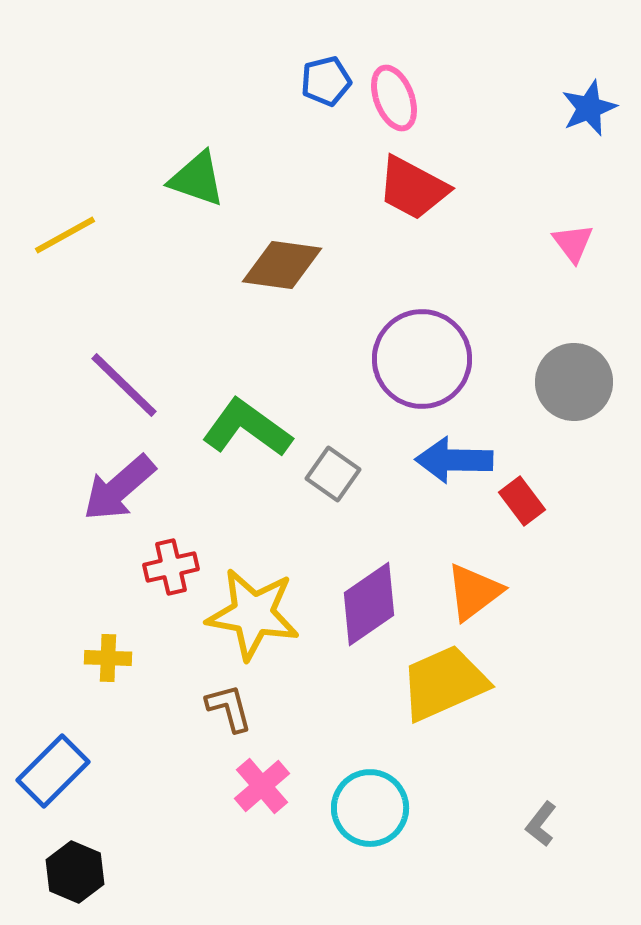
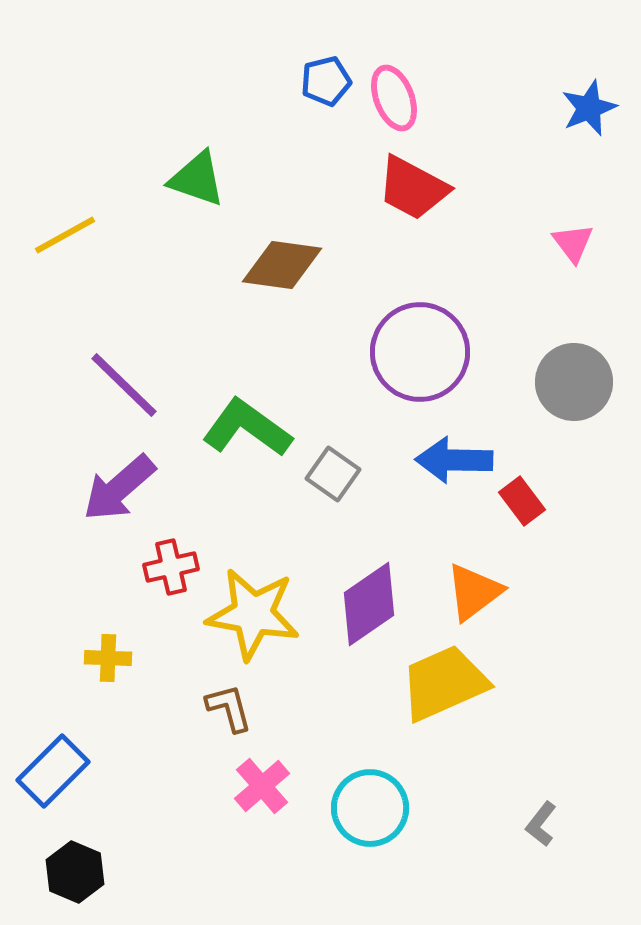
purple circle: moved 2 px left, 7 px up
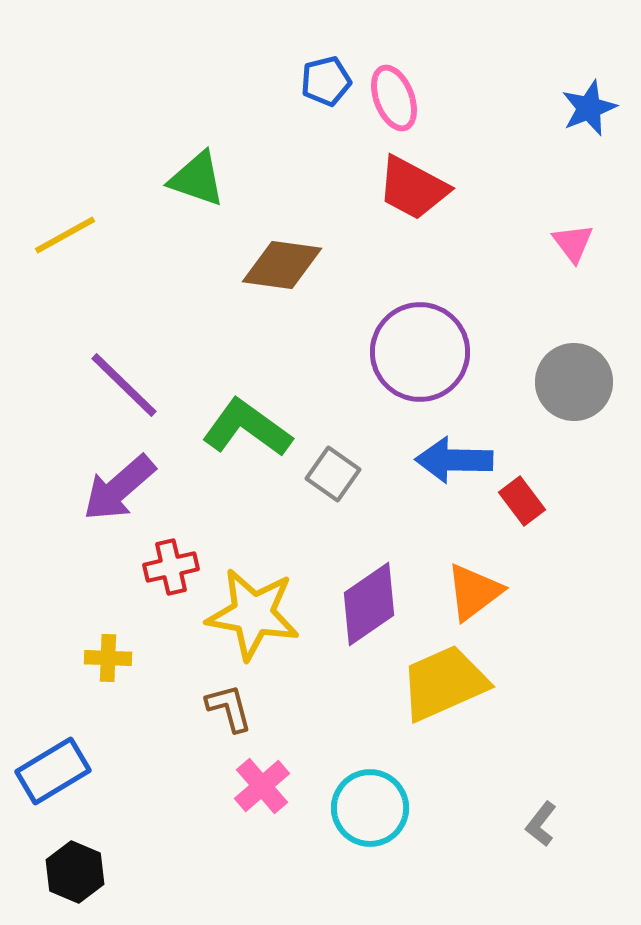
blue rectangle: rotated 14 degrees clockwise
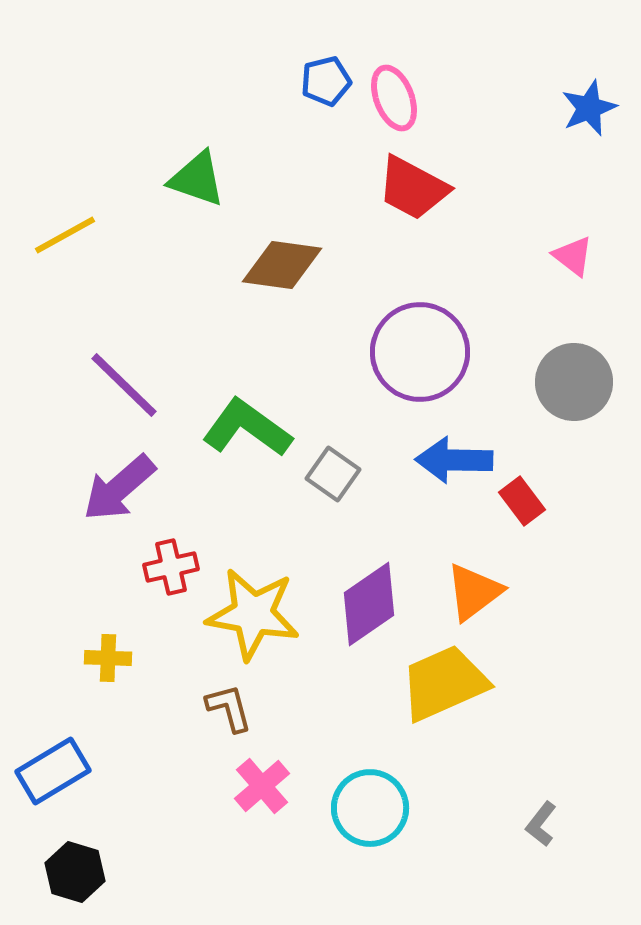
pink triangle: moved 13 px down; rotated 15 degrees counterclockwise
black hexagon: rotated 6 degrees counterclockwise
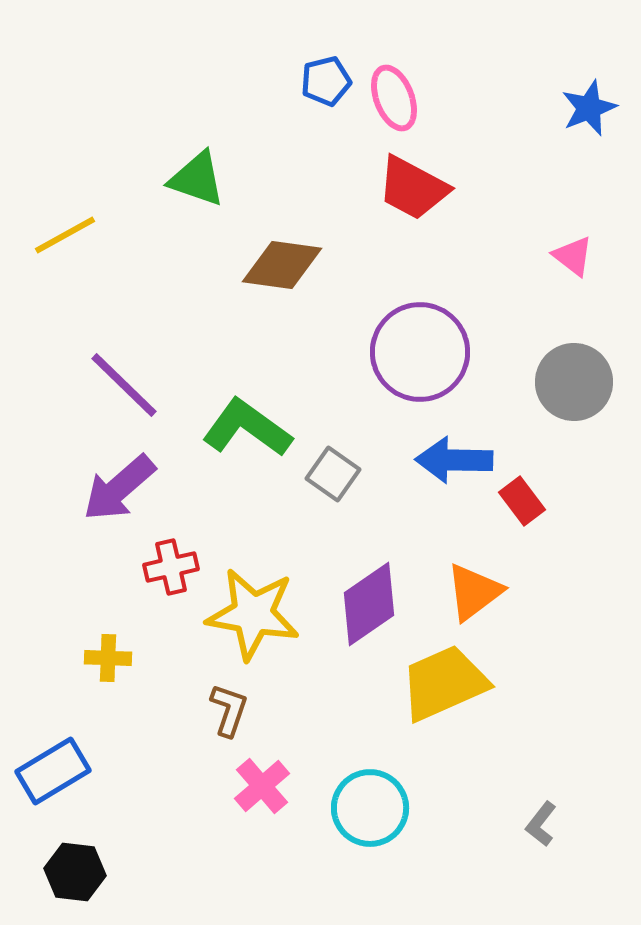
brown L-shape: moved 2 px down; rotated 34 degrees clockwise
black hexagon: rotated 10 degrees counterclockwise
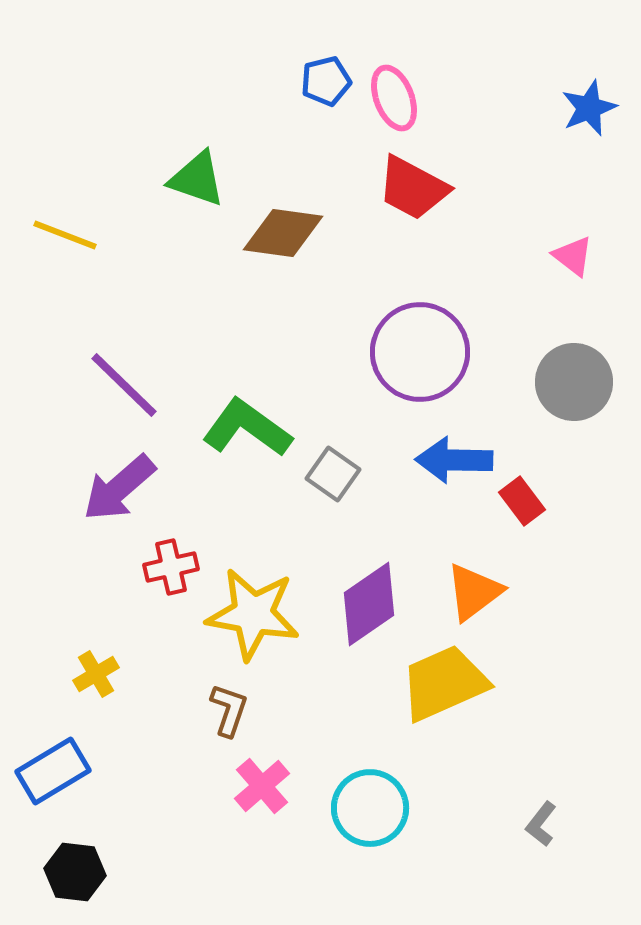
yellow line: rotated 50 degrees clockwise
brown diamond: moved 1 px right, 32 px up
yellow cross: moved 12 px left, 16 px down; rotated 33 degrees counterclockwise
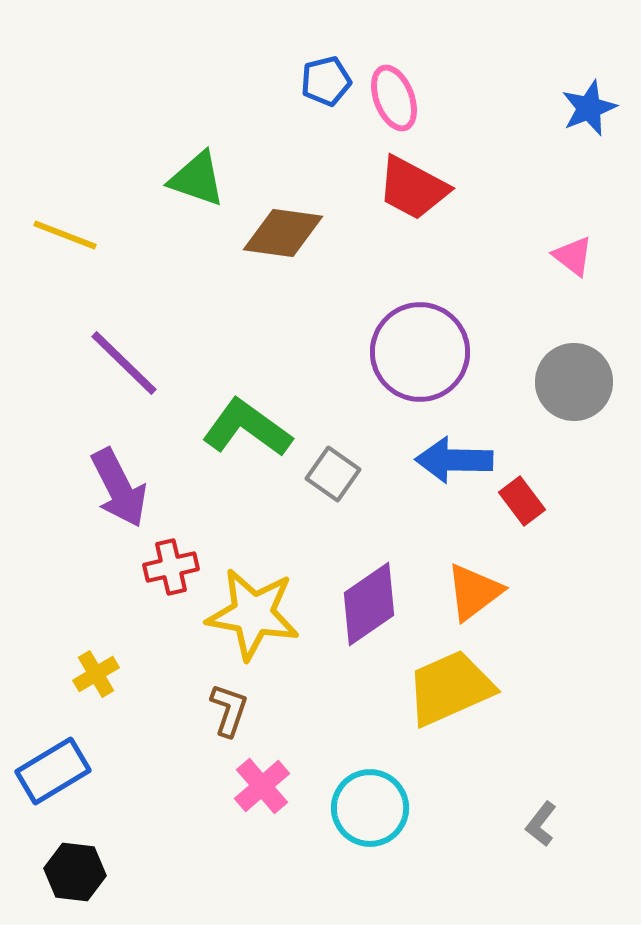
purple line: moved 22 px up
purple arrow: rotated 76 degrees counterclockwise
yellow trapezoid: moved 6 px right, 5 px down
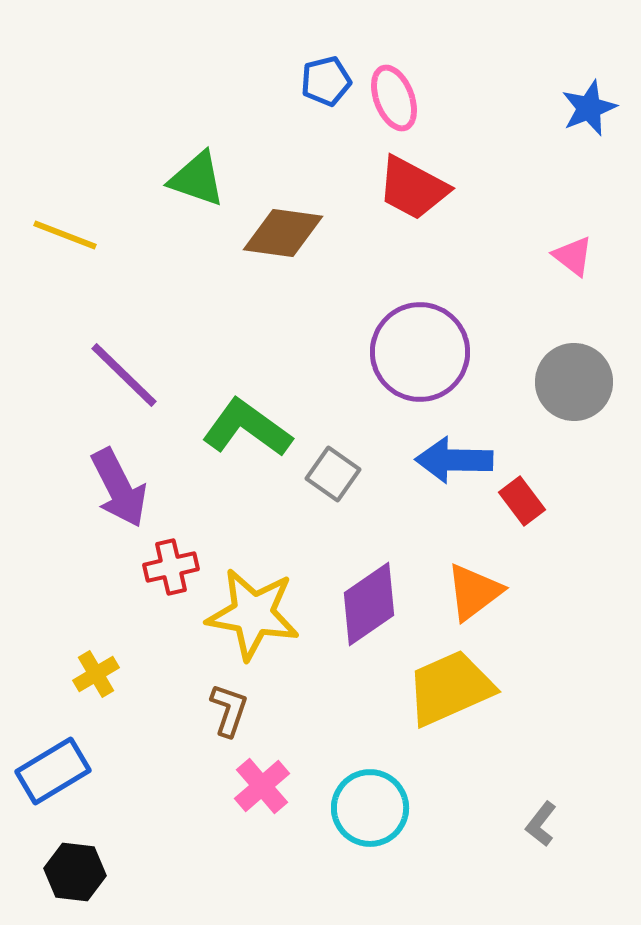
purple line: moved 12 px down
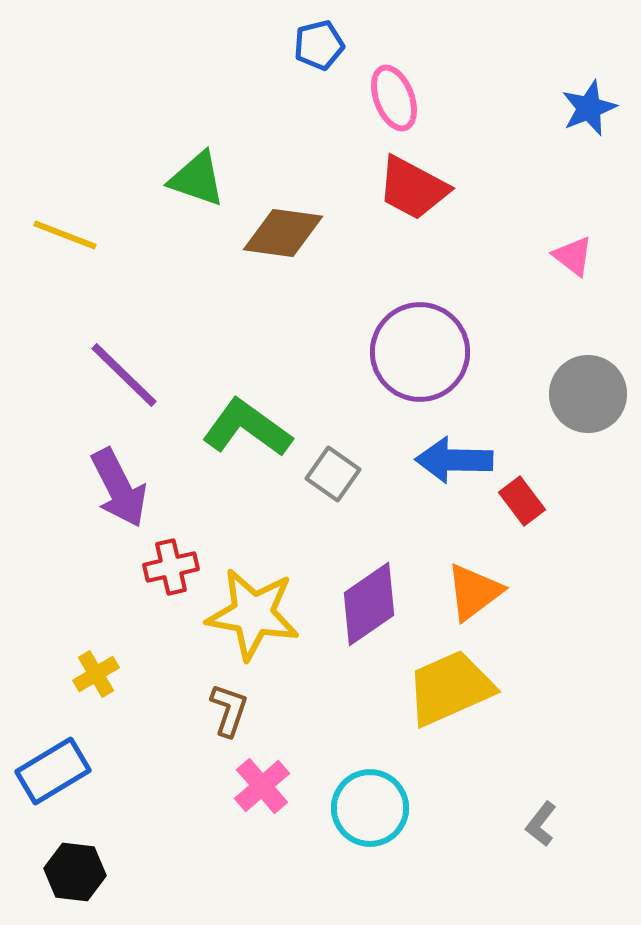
blue pentagon: moved 7 px left, 36 px up
gray circle: moved 14 px right, 12 px down
